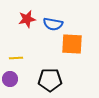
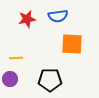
blue semicircle: moved 5 px right, 8 px up; rotated 18 degrees counterclockwise
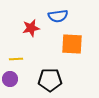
red star: moved 4 px right, 9 px down
yellow line: moved 1 px down
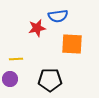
red star: moved 6 px right
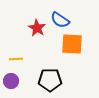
blue semicircle: moved 2 px right, 4 px down; rotated 42 degrees clockwise
red star: rotated 30 degrees counterclockwise
purple circle: moved 1 px right, 2 px down
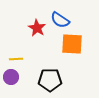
purple circle: moved 4 px up
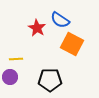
orange square: rotated 25 degrees clockwise
purple circle: moved 1 px left
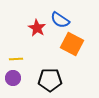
purple circle: moved 3 px right, 1 px down
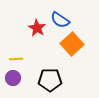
orange square: rotated 20 degrees clockwise
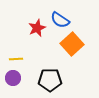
red star: rotated 18 degrees clockwise
